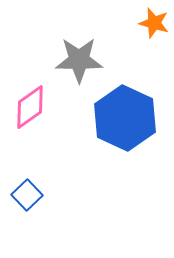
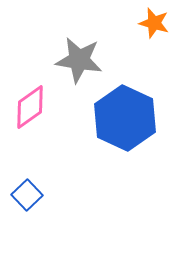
gray star: rotated 9 degrees clockwise
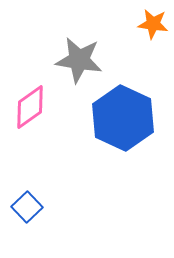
orange star: moved 1 px left, 1 px down; rotated 8 degrees counterclockwise
blue hexagon: moved 2 px left
blue square: moved 12 px down
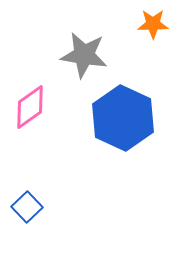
orange star: rotated 8 degrees counterclockwise
gray star: moved 5 px right, 5 px up
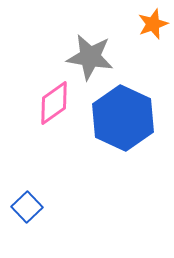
orange star: rotated 20 degrees counterclockwise
gray star: moved 6 px right, 2 px down
pink diamond: moved 24 px right, 4 px up
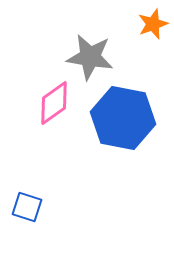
blue hexagon: rotated 14 degrees counterclockwise
blue square: rotated 28 degrees counterclockwise
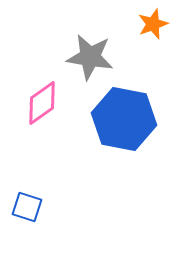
pink diamond: moved 12 px left
blue hexagon: moved 1 px right, 1 px down
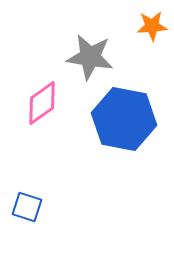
orange star: moved 1 px left, 2 px down; rotated 16 degrees clockwise
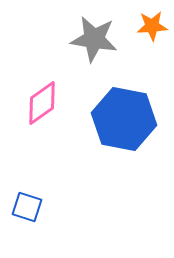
gray star: moved 4 px right, 18 px up
